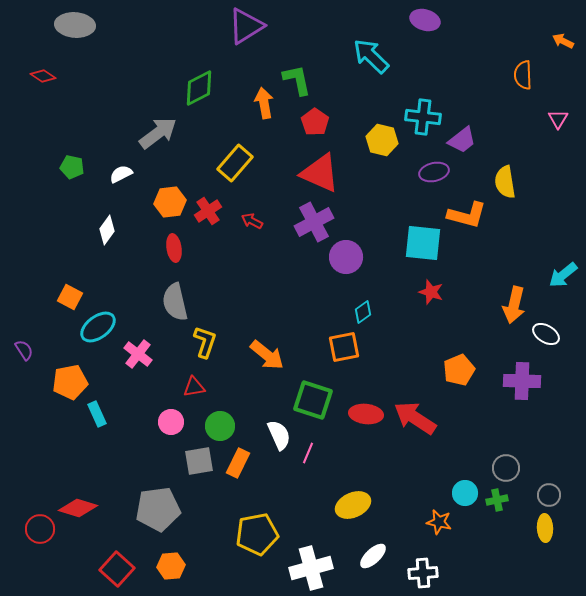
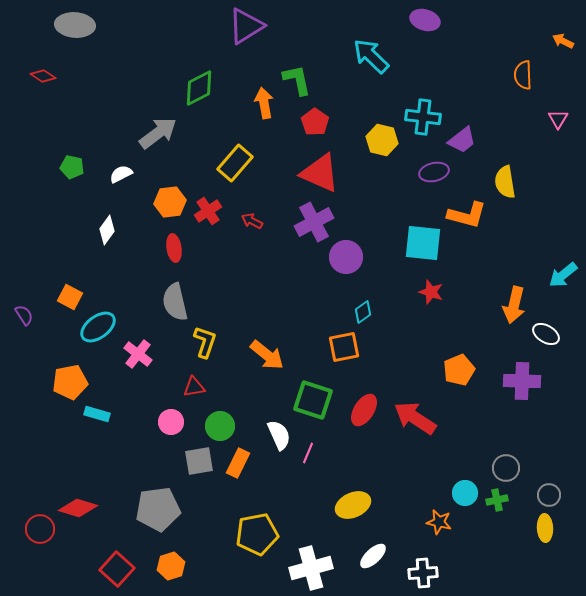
purple semicircle at (24, 350): moved 35 px up
cyan rectangle at (97, 414): rotated 50 degrees counterclockwise
red ellipse at (366, 414): moved 2 px left, 4 px up; rotated 64 degrees counterclockwise
orange hexagon at (171, 566): rotated 12 degrees counterclockwise
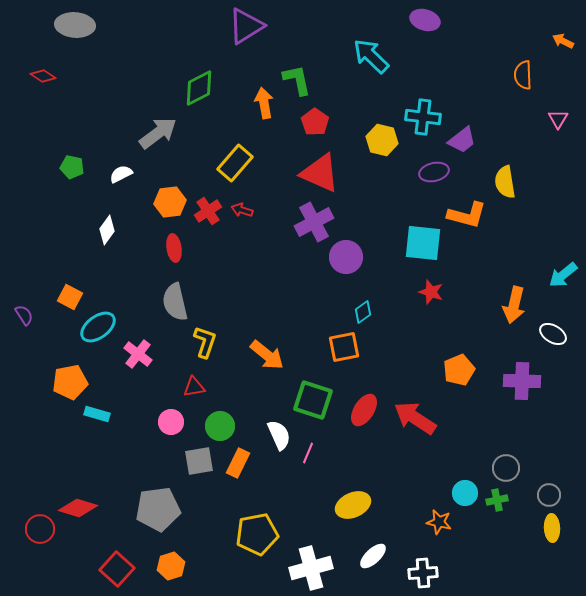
red arrow at (252, 221): moved 10 px left, 11 px up; rotated 10 degrees counterclockwise
white ellipse at (546, 334): moved 7 px right
yellow ellipse at (545, 528): moved 7 px right
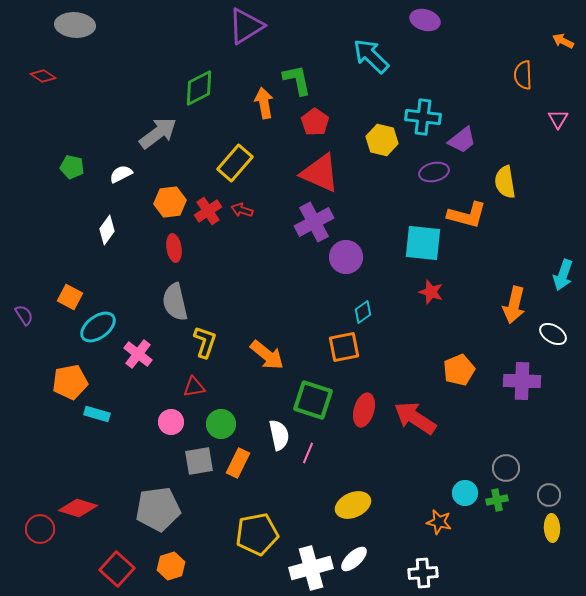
cyan arrow at (563, 275): rotated 32 degrees counterclockwise
red ellipse at (364, 410): rotated 16 degrees counterclockwise
green circle at (220, 426): moved 1 px right, 2 px up
white semicircle at (279, 435): rotated 12 degrees clockwise
white ellipse at (373, 556): moved 19 px left, 3 px down
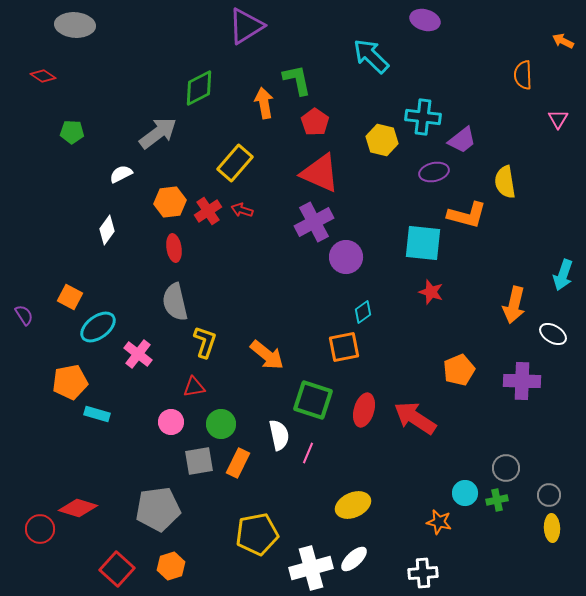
green pentagon at (72, 167): moved 35 px up; rotated 10 degrees counterclockwise
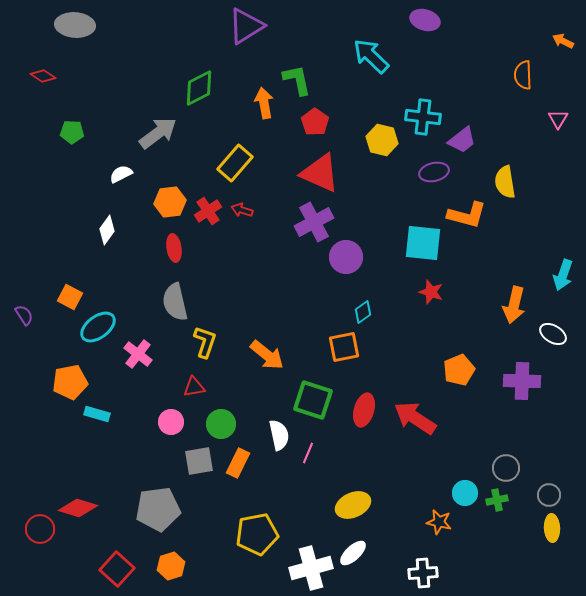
white ellipse at (354, 559): moved 1 px left, 6 px up
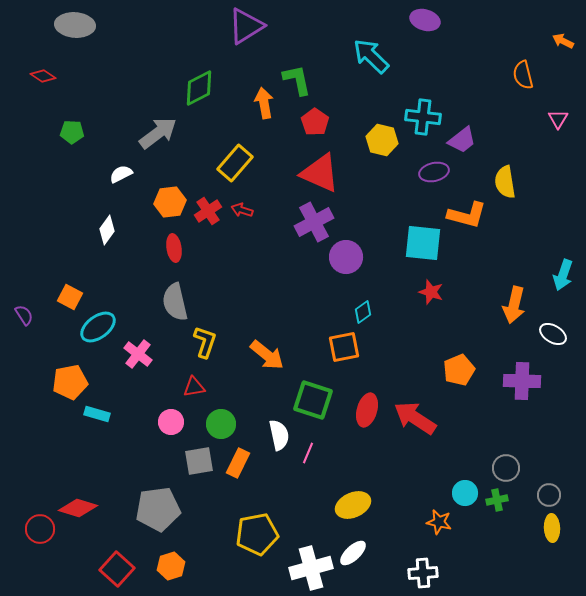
orange semicircle at (523, 75): rotated 12 degrees counterclockwise
red ellipse at (364, 410): moved 3 px right
